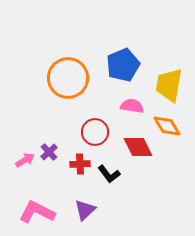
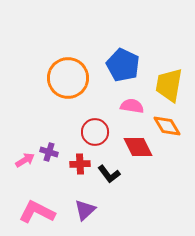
blue pentagon: rotated 24 degrees counterclockwise
purple cross: rotated 30 degrees counterclockwise
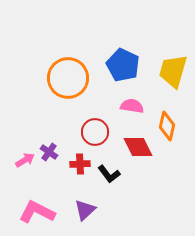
yellow trapezoid: moved 4 px right, 14 px up; rotated 6 degrees clockwise
orange diamond: rotated 44 degrees clockwise
purple cross: rotated 18 degrees clockwise
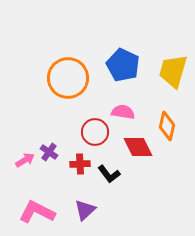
pink semicircle: moved 9 px left, 6 px down
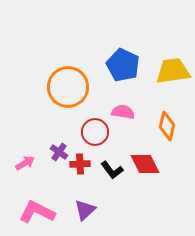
yellow trapezoid: rotated 66 degrees clockwise
orange circle: moved 9 px down
red diamond: moved 7 px right, 17 px down
purple cross: moved 10 px right
pink arrow: moved 3 px down
black L-shape: moved 3 px right, 4 px up
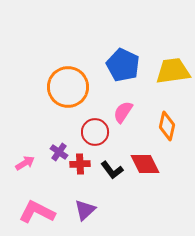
pink semicircle: rotated 65 degrees counterclockwise
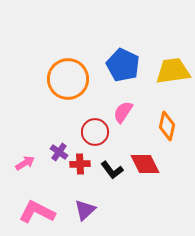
orange circle: moved 8 px up
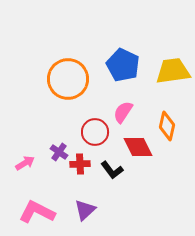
red diamond: moved 7 px left, 17 px up
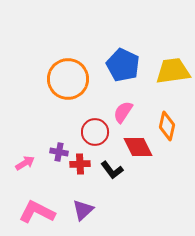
purple cross: rotated 24 degrees counterclockwise
purple triangle: moved 2 px left
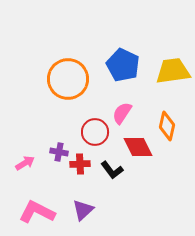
pink semicircle: moved 1 px left, 1 px down
